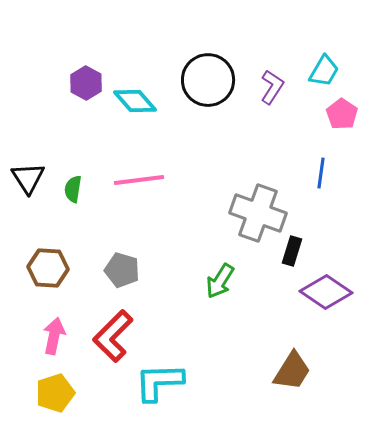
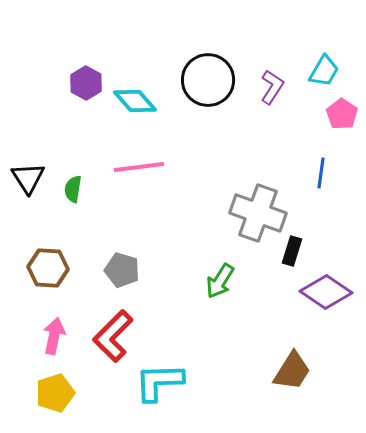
pink line: moved 13 px up
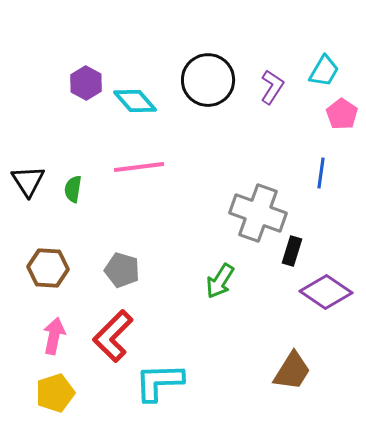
black triangle: moved 3 px down
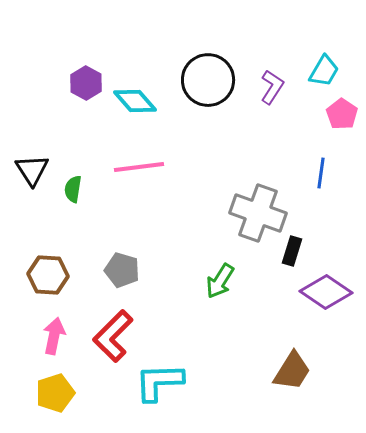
black triangle: moved 4 px right, 11 px up
brown hexagon: moved 7 px down
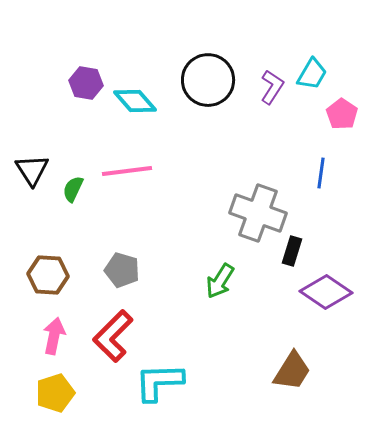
cyan trapezoid: moved 12 px left, 3 px down
purple hexagon: rotated 20 degrees counterclockwise
pink line: moved 12 px left, 4 px down
green semicircle: rotated 16 degrees clockwise
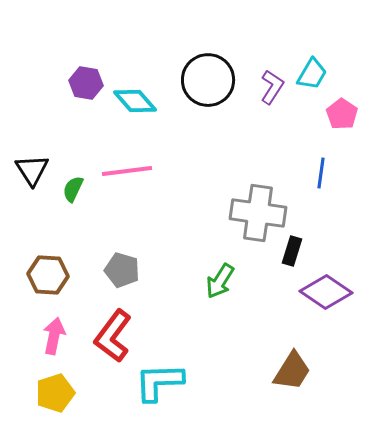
gray cross: rotated 12 degrees counterclockwise
red L-shape: rotated 8 degrees counterclockwise
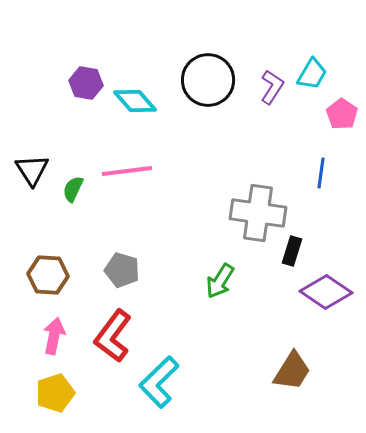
cyan L-shape: rotated 42 degrees counterclockwise
